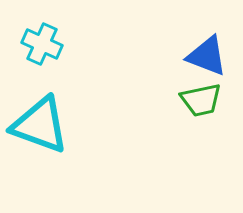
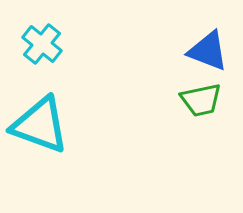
cyan cross: rotated 15 degrees clockwise
blue triangle: moved 1 px right, 5 px up
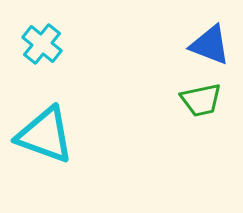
blue triangle: moved 2 px right, 6 px up
cyan triangle: moved 5 px right, 10 px down
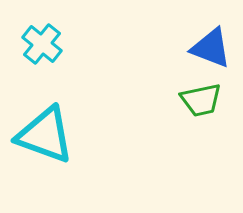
blue triangle: moved 1 px right, 3 px down
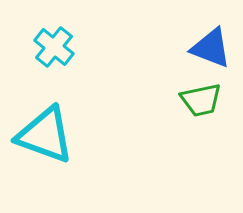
cyan cross: moved 12 px right, 3 px down
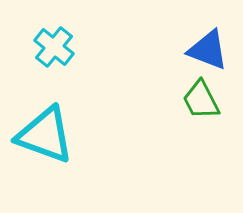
blue triangle: moved 3 px left, 2 px down
green trapezoid: rotated 75 degrees clockwise
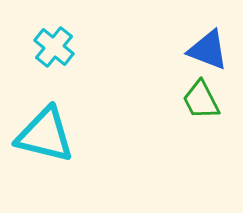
cyan triangle: rotated 6 degrees counterclockwise
